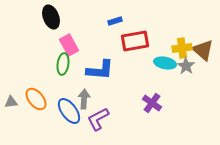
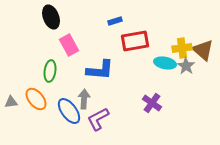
green ellipse: moved 13 px left, 7 px down
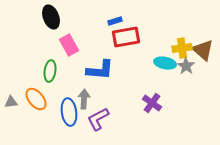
red rectangle: moved 9 px left, 4 px up
blue ellipse: moved 1 px down; rotated 28 degrees clockwise
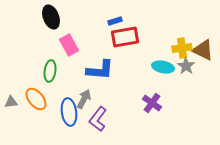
red rectangle: moved 1 px left
brown triangle: rotated 15 degrees counterclockwise
cyan ellipse: moved 2 px left, 4 px down
gray arrow: rotated 24 degrees clockwise
purple L-shape: rotated 25 degrees counterclockwise
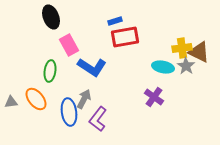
brown triangle: moved 4 px left, 2 px down
blue L-shape: moved 8 px left, 3 px up; rotated 28 degrees clockwise
purple cross: moved 2 px right, 6 px up
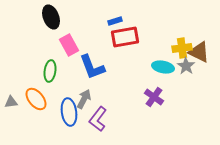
blue L-shape: rotated 36 degrees clockwise
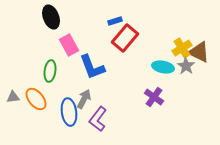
red rectangle: moved 1 px down; rotated 40 degrees counterclockwise
yellow cross: rotated 24 degrees counterclockwise
gray triangle: moved 2 px right, 5 px up
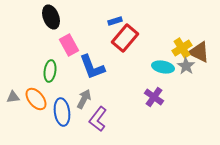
blue ellipse: moved 7 px left
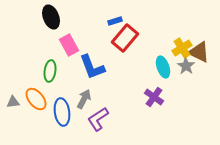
cyan ellipse: rotated 60 degrees clockwise
gray triangle: moved 5 px down
purple L-shape: rotated 20 degrees clockwise
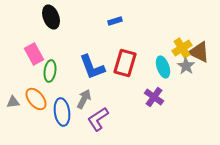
red rectangle: moved 25 px down; rotated 24 degrees counterclockwise
pink rectangle: moved 35 px left, 9 px down
